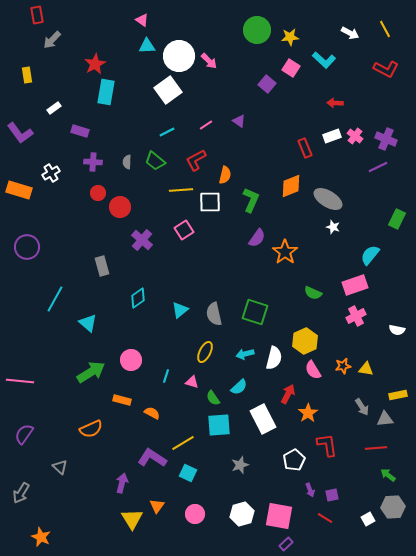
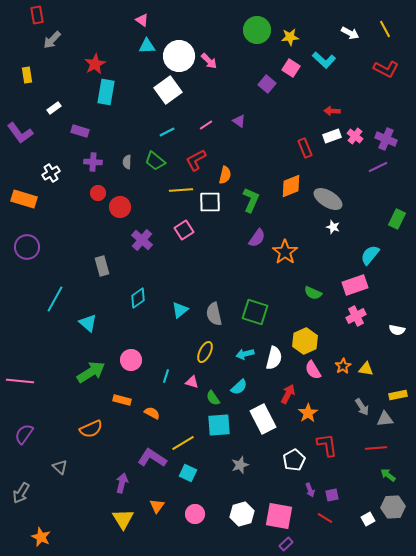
red arrow at (335, 103): moved 3 px left, 8 px down
orange rectangle at (19, 190): moved 5 px right, 9 px down
orange star at (343, 366): rotated 21 degrees counterclockwise
yellow triangle at (132, 519): moved 9 px left
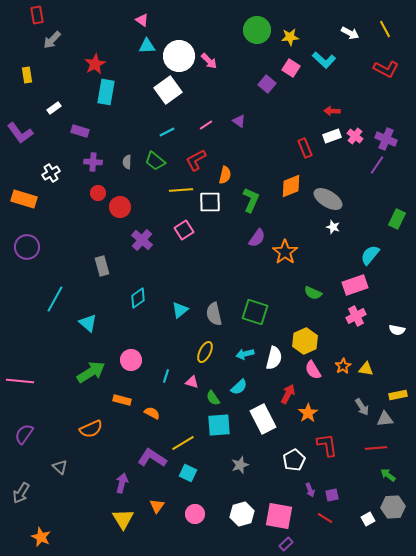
purple line at (378, 167): moved 1 px left, 2 px up; rotated 30 degrees counterclockwise
